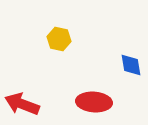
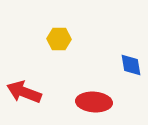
yellow hexagon: rotated 10 degrees counterclockwise
red arrow: moved 2 px right, 12 px up
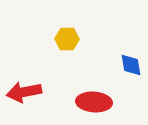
yellow hexagon: moved 8 px right
red arrow: rotated 32 degrees counterclockwise
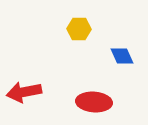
yellow hexagon: moved 12 px right, 10 px up
blue diamond: moved 9 px left, 9 px up; rotated 15 degrees counterclockwise
